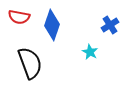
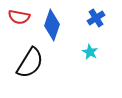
blue cross: moved 14 px left, 7 px up
black semicircle: rotated 52 degrees clockwise
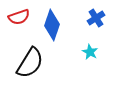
red semicircle: rotated 30 degrees counterclockwise
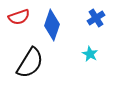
cyan star: moved 2 px down
